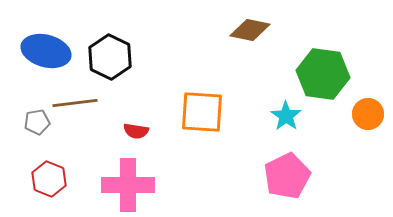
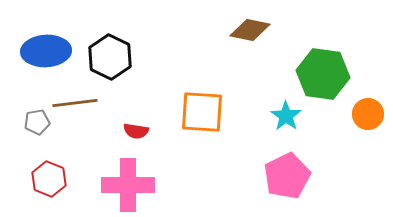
blue ellipse: rotated 18 degrees counterclockwise
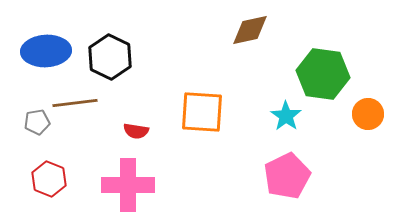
brown diamond: rotated 24 degrees counterclockwise
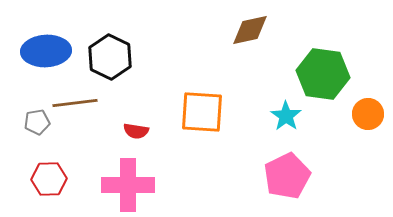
red hexagon: rotated 24 degrees counterclockwise
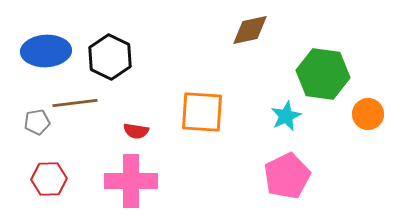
cyan star: rotated 12 degrees clockwise
pink cross: moved 3 px right, 4 px up
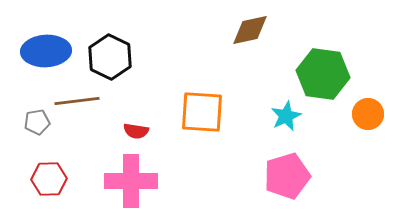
brown line: moved 2 px right, 2 px up
pink pentagon: rotated 9 degrees clockwise
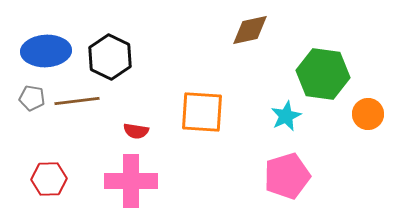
gray pentagon: moved 5 px left, 24 px up; rotated 20 degrees clockwise
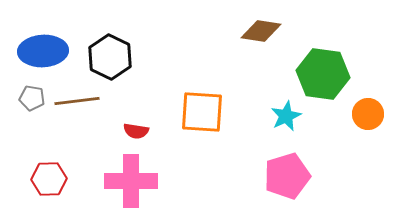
brown diamond: moved 11 px right, 1 px down; rotated 21 degrees clockwise
blue ellipse: moved 3 px left
